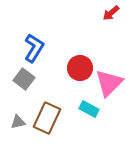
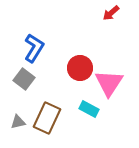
pink triangle: rotated 12 degrees counterclockwise
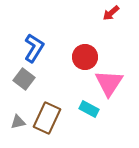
red circle: moved 5 px right, 11 px up
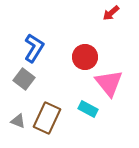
pink triangle: rotated 12 degrees counterclockwise
cyan rectangle: moved 1 px left
gray triangle: moved 1 px up; rotated 35 degrees clockwise
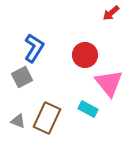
red circle: moved 2 px up
gray square: moved 2 px left, 2 px up; rotated 25 degrees clockwise
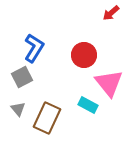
red circle: moved 1 px left
cyan rectangle: moved 4 px up
gray triangle: moved 12 px up; rotated 28 degrees clockwise
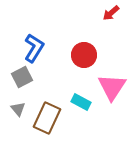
pink triangle: moved 3 px right, 4 px down; rotated 12 degrees clockwise
cyan rectangle: moved 7 px left, 3 px up
